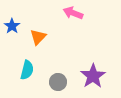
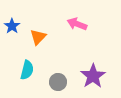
pink arrow: moved 4 px right, 11 px down
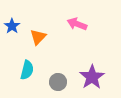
purple star: moved 1 px left, 1 px down
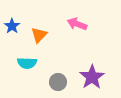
orange triangle: moved 1 px right, 2 px up
cyan semicircle: moved 7 px up; rotated 78 degrees clockwise
